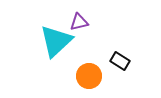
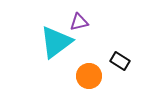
cyan triangle: moved 1 px down; rotated 6 degrees clockwise
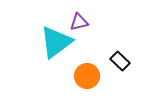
black rectangle: rotated 12 degrees clockwise
orange circle: moved 2 px left
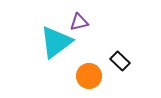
orange circle: moved 2 px right
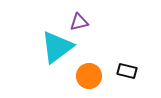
cyan triangle: moved 1 px right, 5 px down
black rectangle: moved 7 px right, 10 px down; rotated 30 degrees counterclockwise
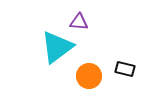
purple triangle: rotated 18 degrees clockwise
black rectangle: moved 2 px left, 2 px up
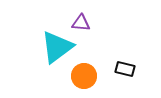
purple triangle: moved 2 px right, 1 px down
orange circle: moved 5 px left
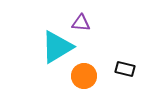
cyan triangle: rotated 6 degrees clockwise
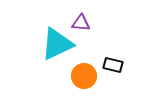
cyan triangle: moved 3 px up; rotated 6 degrees clockwise
black rectangle: moved 12 px left, 4 px up
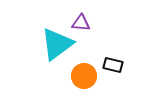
cyan triangle: rotated 12 degrees counterclockwise
